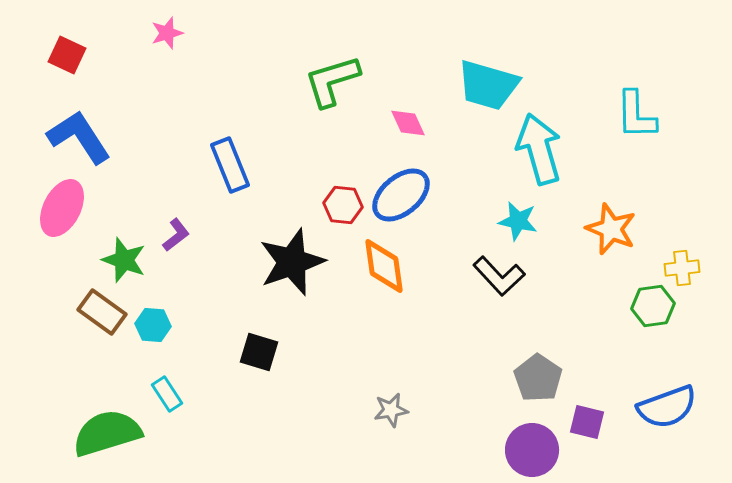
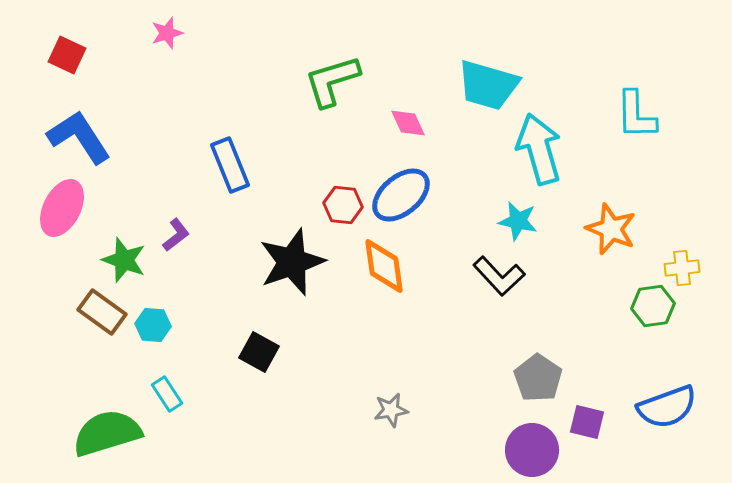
black square: rotated 12 degrees clockwise
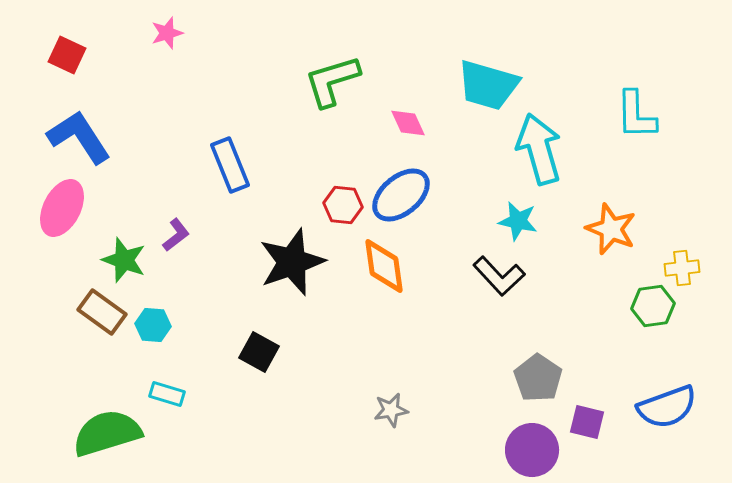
cyan rectangle: rotated 40 degrees counterclockwise
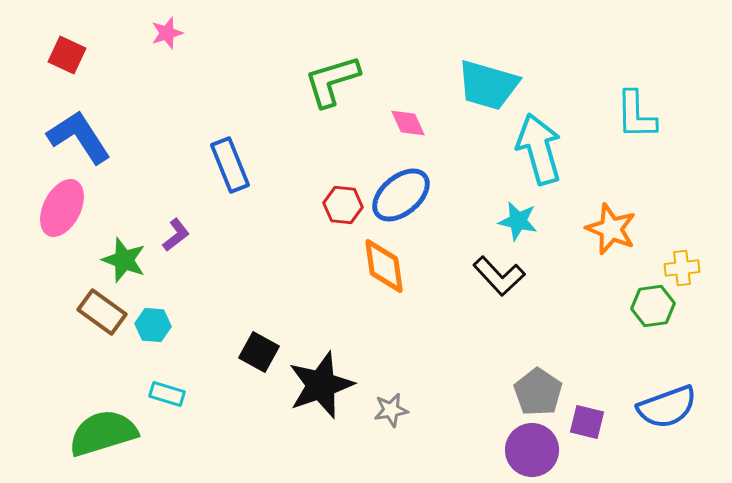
black star: moved 29 px right, 123 px down
gray pentagon: moved 14 px down
green semicircle: moved 4 px left
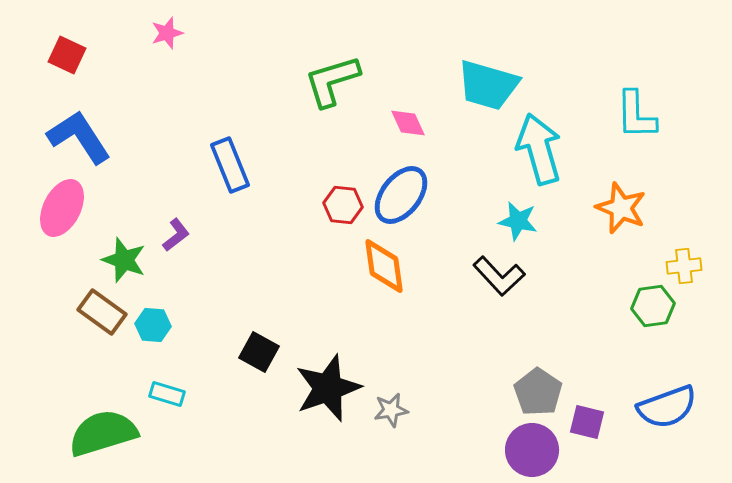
blue ellipse: rotated 12 degrees counterclockwise
orange star: moved 10 px right, 21 px up
yellow cross: moved 2 px right, 2 px up
black star: moved 7 px right, 3 px down
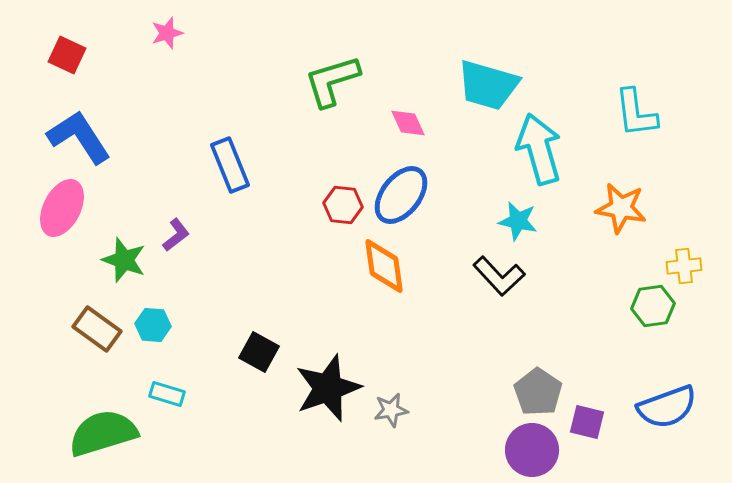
cyan L-shape: moved 2 px up; rotated 6 degrees counterclockwise
orange star: rotated 12 degrees counterclockwise
brown rectangle: moved 5 px left, 17 px down
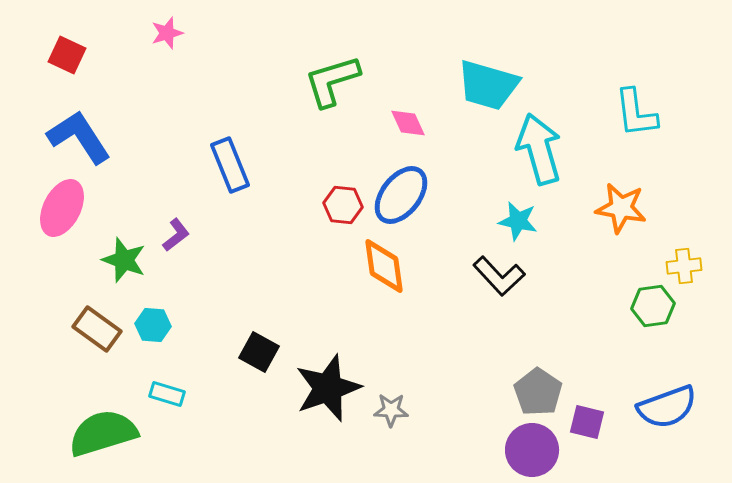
gray star: rotated 12 degrees clockwise
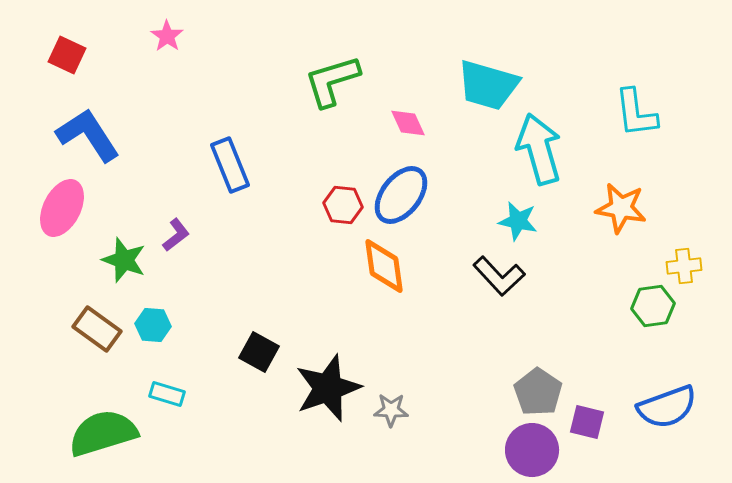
pink star: moved 3 px down; rotated 20 degrees counterclockwise
blue L-shape: moved 9 px right, 2 px up
